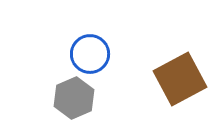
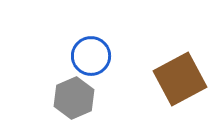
blue circle: moved 1 px right, 2 px down
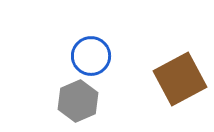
gray hexagon: moved 4 px right, 3 px down
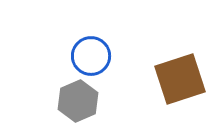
brown square: rotated 10 degrees clockwise
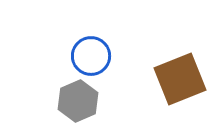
brown square: rotated 4 degrees counterclockwise
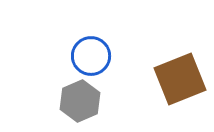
gray hexagon: moved 2 px right
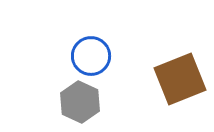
gray hexagon: moved 1 px down; rotated 12 degrees counterclockwise
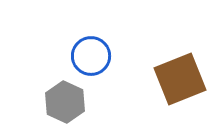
gray hexagon: moved 15 px left
